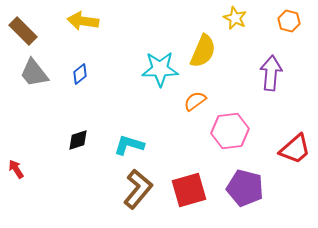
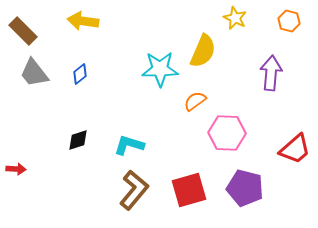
pink hexagon: moved 3 px left, 2 px down; rotated 9 degrees clockwise
red arrow: rotated 126 degrees clockwise
brown L-shape: moved 4 px left, 1 px down
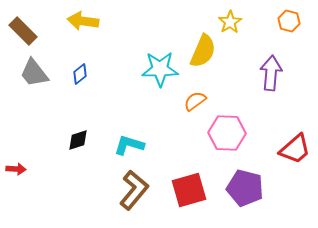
yellow star: moved 5 px left, 4 px down; rotated 15 degrees clockwise
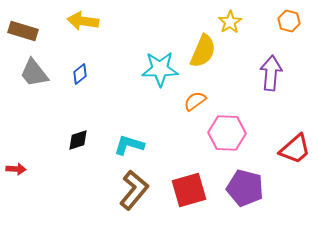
brown rectangle: rotated 28 degrees counterclockwise
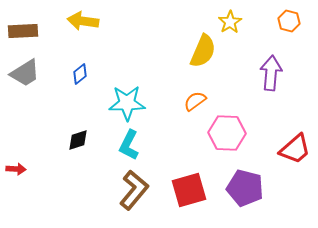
brown rectangle: rotated 20 degrees counterclockwise
cyan star: moved 33 px left, 34 px down
gray trapezoid: moved 9 px left; rotated 84 degrees counterclockwise
cyan L-shape: rotated 80 degrees counterclockwise
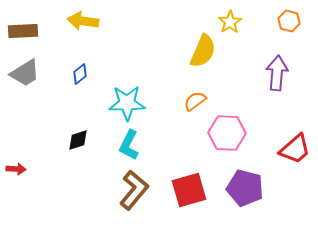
purple arrow: moved 6 px right
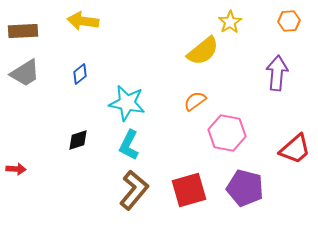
orange hexagon: rotated 20 degrees counterclockwise
yellow semicircle: rotated 28 degrees clockwise
cyan star: rotated 12 degrees clockwise
pink hexagon: rotated 9 degrees clockwise
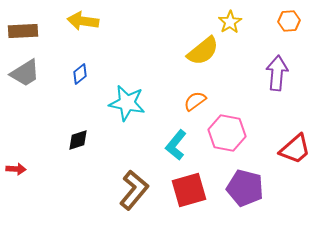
cyan L-shape: moved 47 px right; rotated 12 degrees clockwise
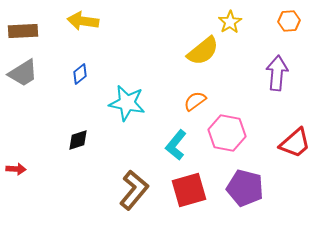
gray trapezoid: moved 2 px left
red trapezoid: moved 6 px up
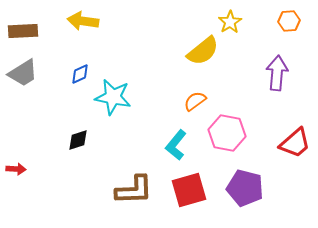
blue diamond: rotated 15 degrees clockwise
cyan star: moved 14 px left, 6 px up
brown L-shape: rotated 48 degrees clockwise
